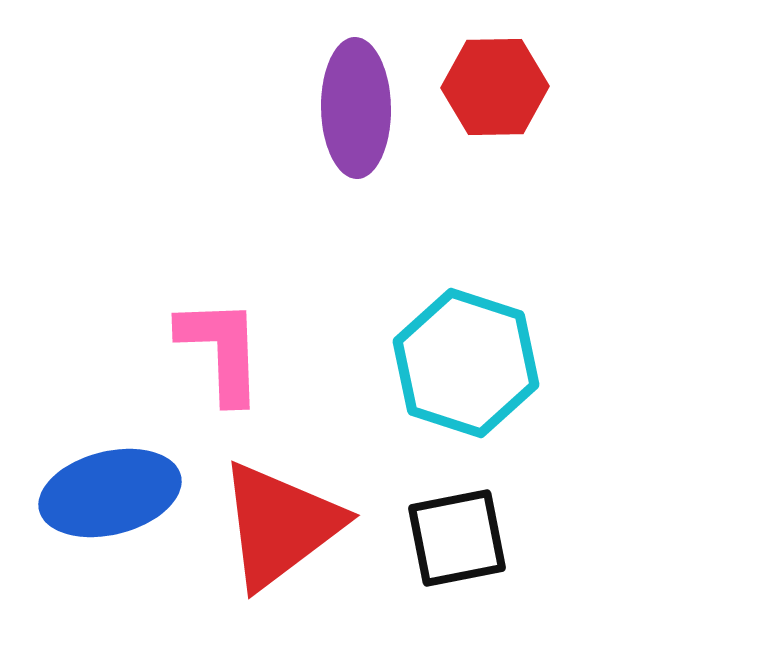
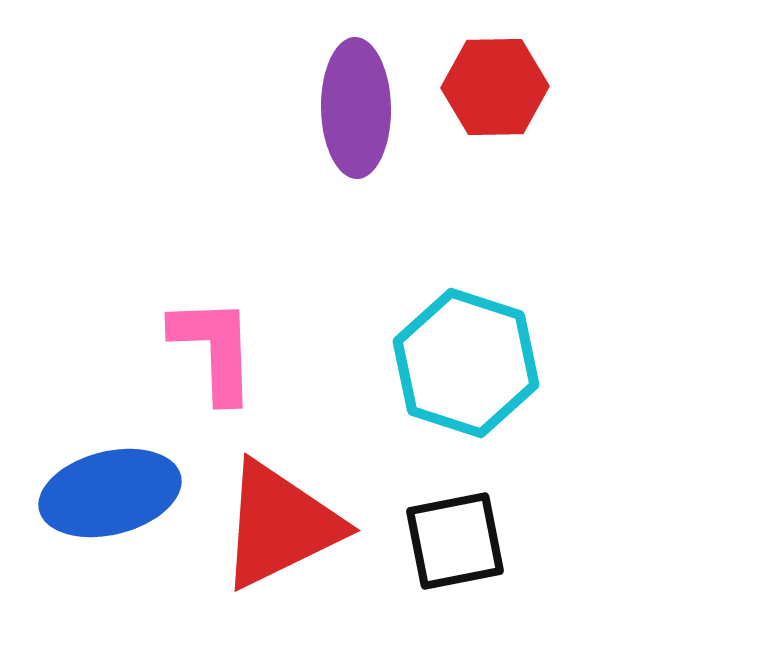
pink L-shape: moved 7 px left, 1 px up
red triangle: rotated 11 degrees clockwise
black square: moved 2 px left, 3 px down
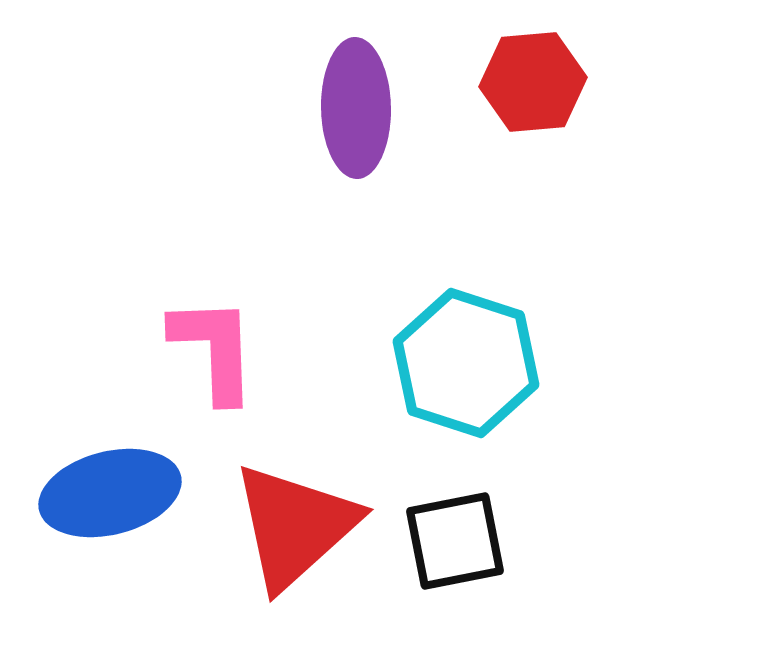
red hexagon: moved 38 px right, 5 px up; rotated 4 degrees counterclockwise
red triangle: moved 15 px right, 1 px down; rotated 16 degrees counterclockwise
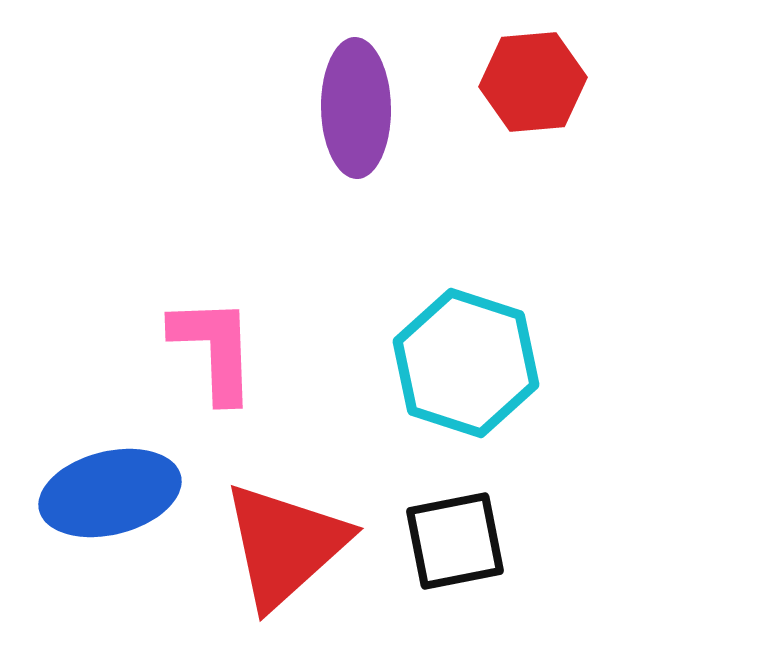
red triangle: moved 10 px left, 19 px down
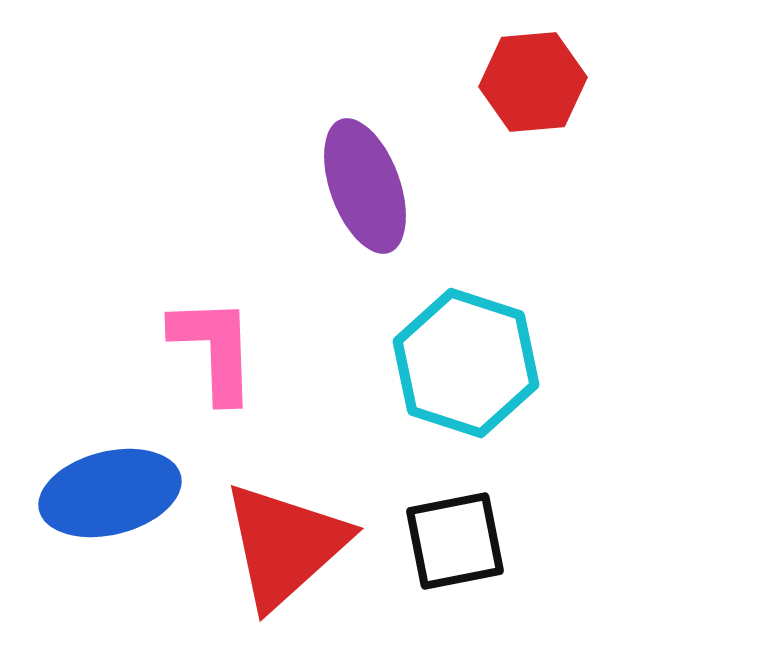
purple ellipse: moved 9 px right, 78 px down; rotated 19 degrees counterclockwise
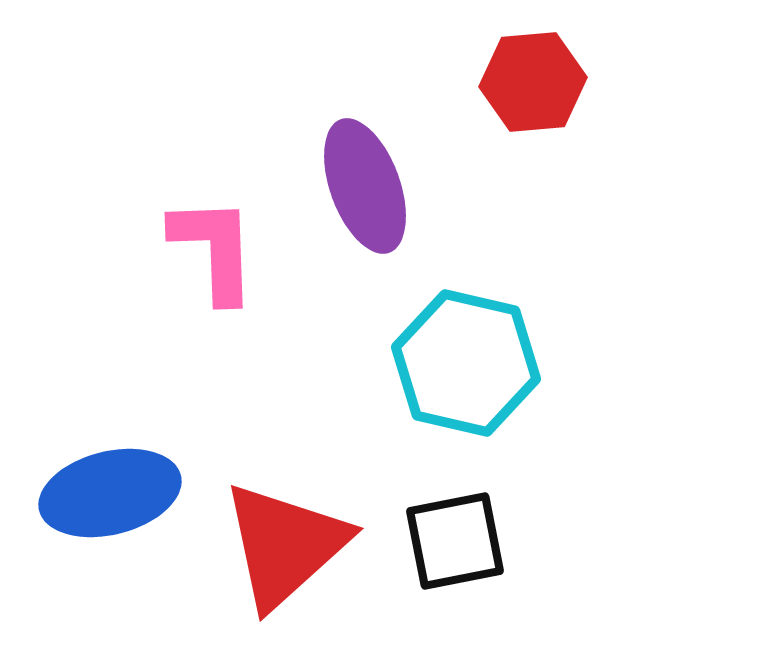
pink L-shape: moved 100 px up
cyan hexagon: rotated 5 degrees counterclockwise
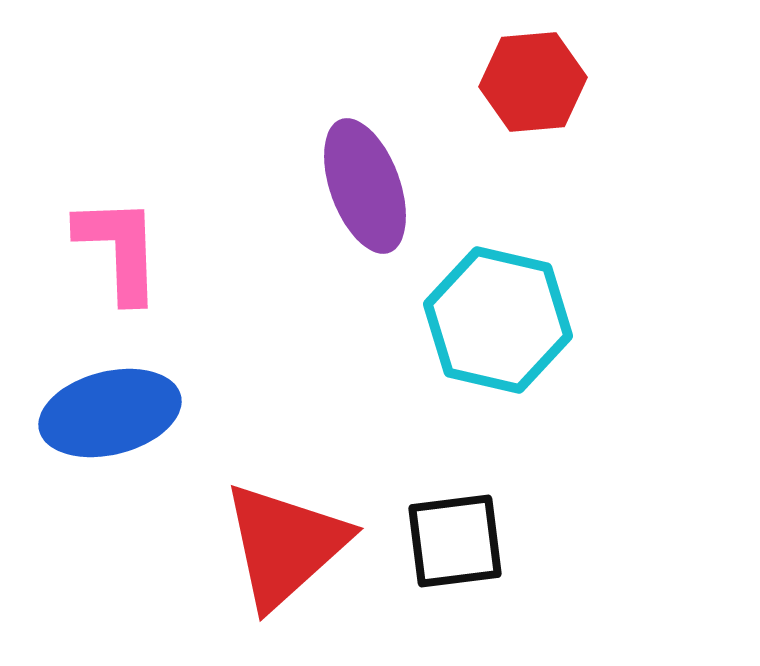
pink L-shape: moved 95 px left
cyan hexagon: moved 32 px right, 43 px up
blue ellipse: moved 80 px up
black square: rotated 4 degrees clockwise
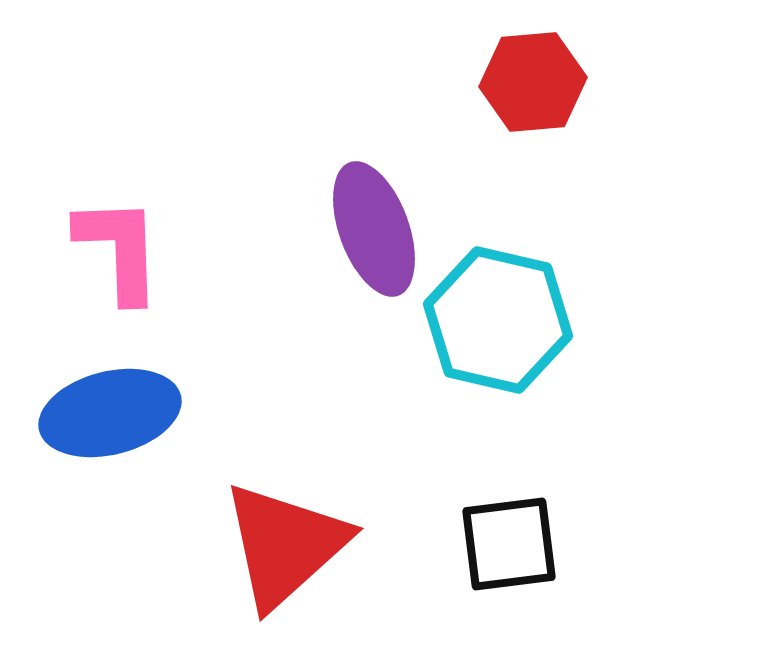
purple ellipse: moved 9 px right, 43 px down
black square: moved 54 px right, 3 px down
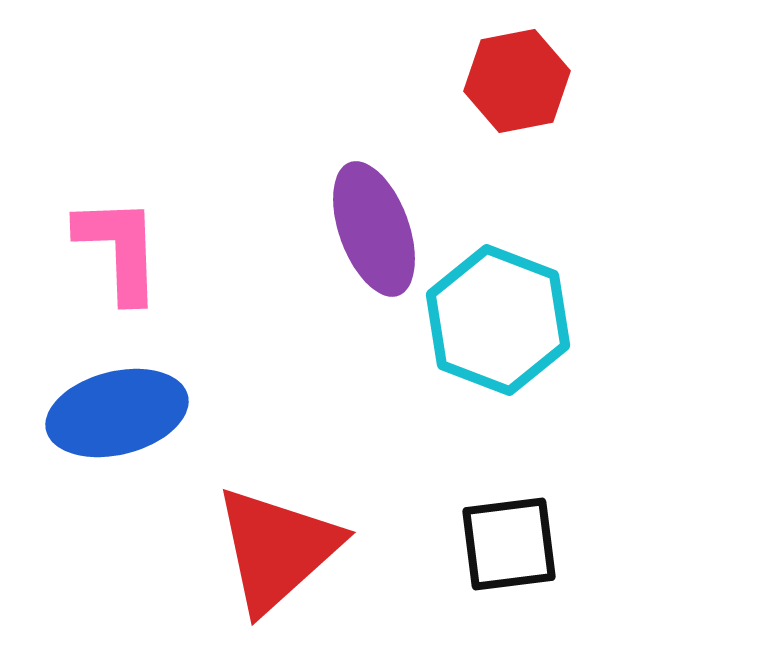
red hexagon: moved 16 px left, 1 px up; rotated 6 degrees counterclockwise
cyan hexagon: rotated 8 degrees clockwise
blue ellipse: moved 7 px right
red triangle: moved 8 px left, 4 px down
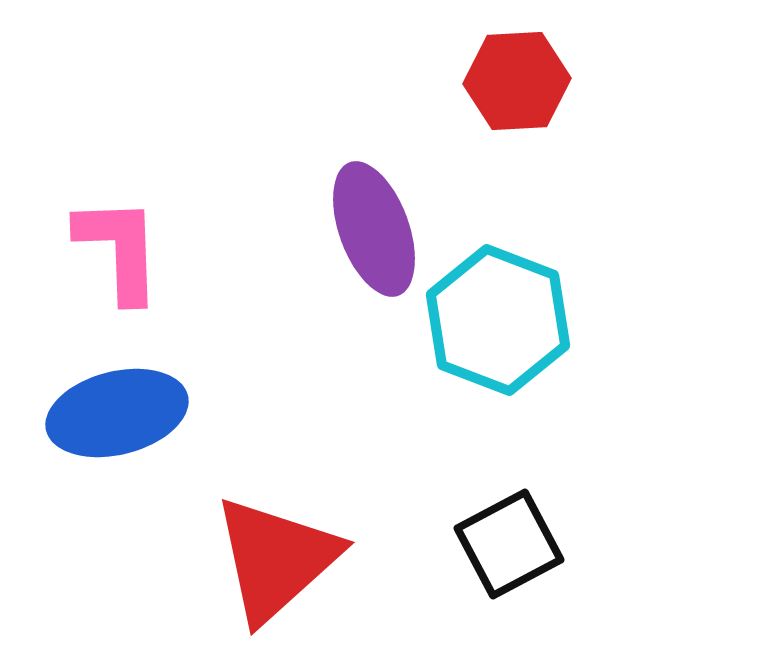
red hexagon: rotated 8 degrees clockwise
black square: rotated 21 degrees counterclockwise
red triangle: moved 1 px left, 10 px down
